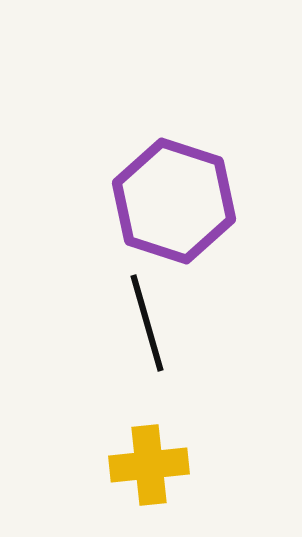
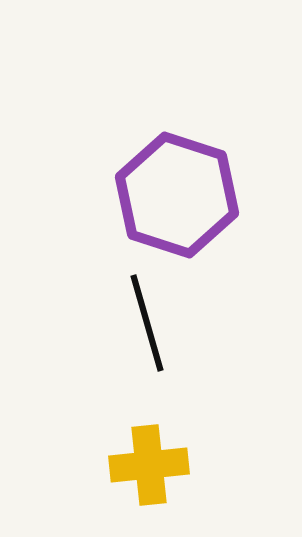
purple hexagon: moved 3 px right, 6 px up
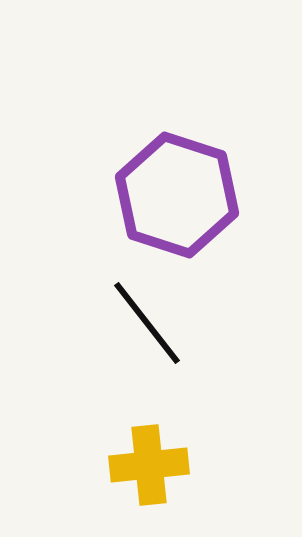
black line: rotated 22 degrees counterclockwise
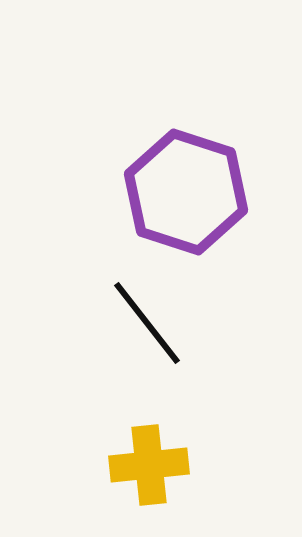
purple hexagon: moved 9 px right, 3 px up
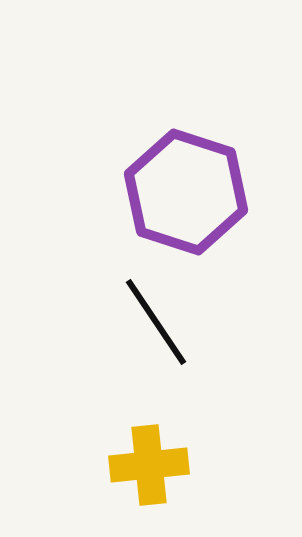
black line: moved 9 px right, 1 px up; rotated 4 degrees clockwise
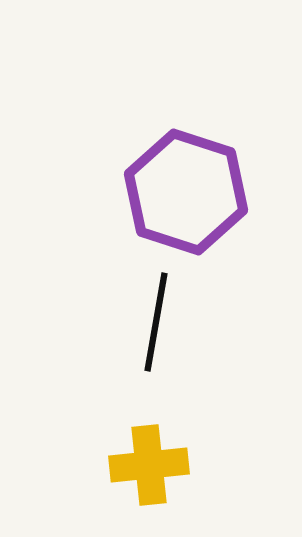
black line: rotated 44 degrees clockwise
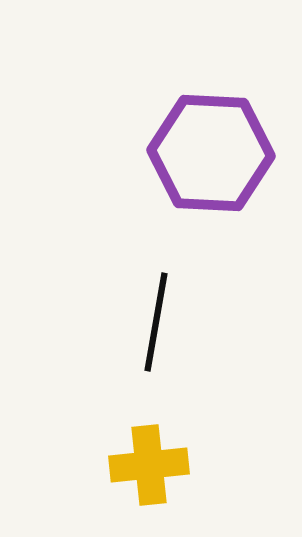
purple hexagon: moved 25 px right, 39 px up; rotated 15 degrees counterclockwise
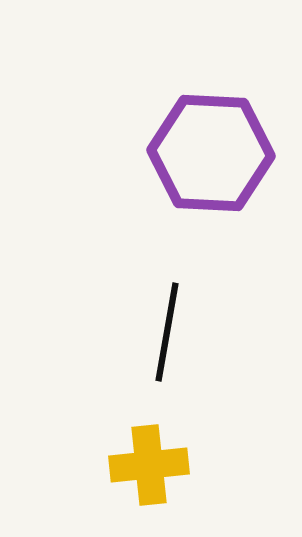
black line: moved 11 px right, 10 px down
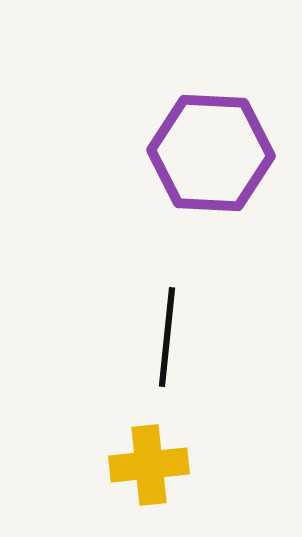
black line: moved 5 px down; rotated 4 degrees counterclockwise
